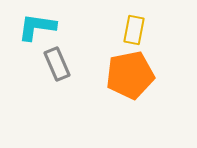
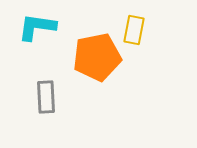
gray rectangle: moved 11 px left, 33 px down; rotated 20 degrees clockwise
orange pentagon: moved 33 px left, 18 px up
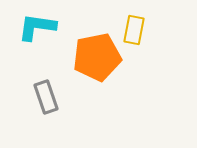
gray rectangle: rotated 16 degrees counterclockwise
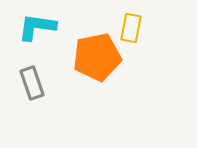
yellow rectangle: moved 3 px left, 2 px up
gray rectangle: moved 14 px left, 14 px up
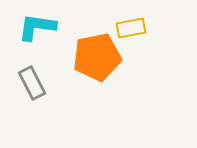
yellow rectangle: rotated 68 degrees clockwise
gray rectangle: rotated 8 degrees counterclockwise
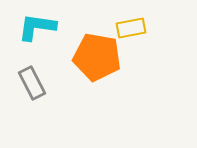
orange pentagon: rotated 21 degrees clockwise
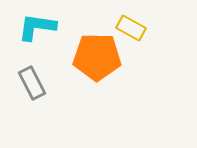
yellow rectangle: rotated 40 degrees clockwise
orange pentagon: rotated 9 degrees counterclockwise
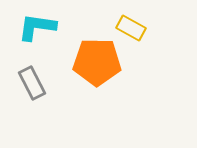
orange pentagon: moved 5 px down
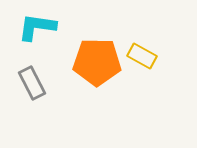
yellow rectangle: moved 11 px right, 28 px down
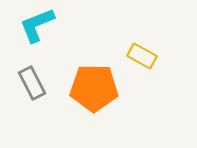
cyan L-shape: moved 2 px up; rotated 30 degrees counterclockwise
orange pentagon: moved 3 px left, 26 px down
